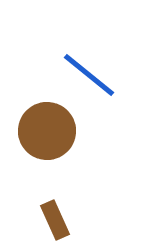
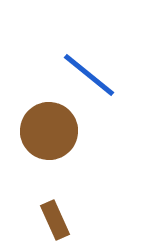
brown circle: moved 2 px right
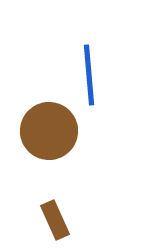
blue line: rotated 46 degrees clockwise
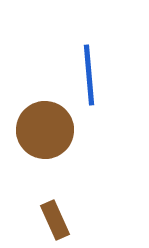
brown circle: moved 4 px left, 1 px up
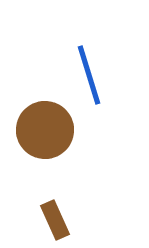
blue line: rotated 12 degrees counterclockwise
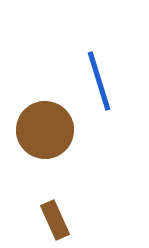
blue line: moved 10 px right, 6 px down
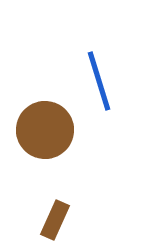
brown rectangle: rotated 48 degrees clockwise
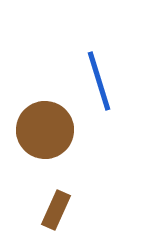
brown rectangle: moved 1 px right, 10 px up
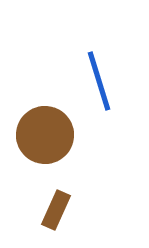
brown circle: moved 5 px down
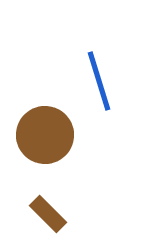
brown rectangle: moved 8 px left, 4 px down; rotated 69 degrees counterclockwise
